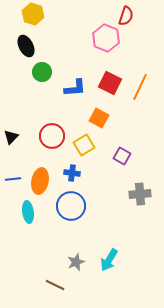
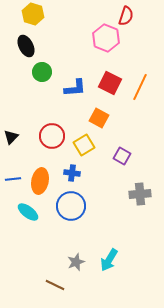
cyan ellipse: rotated 45 degrees counterclockwise
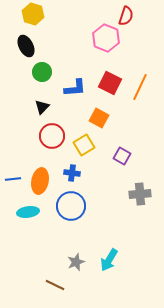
black triangle: moved 31 px right, 30 px up
cyan ellipse: rotated 45 degrees counterclockwise
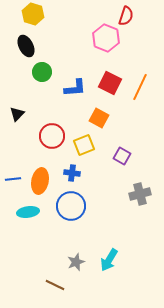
black triangle: moved 25 px left, 7 px down
yellow square: rotated 10 degrees clockwise
gray cross: rotated 10 degrees counterclockwise
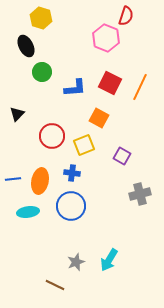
yellow hexagon: moved 8 px right, 4 px down
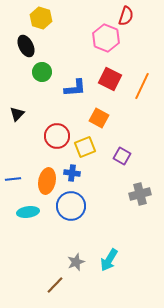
red square: moved 4 px up
orange line: moved 2 px right, 1 px up
red circle: moved 5 px right
yellow square: moved 1 px right, 2 px down
orange ellipse: moved 7 px right
brown line: rotated 72 degrees counterclockwise
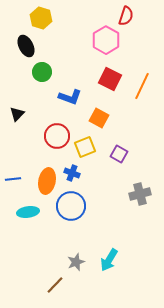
pink hexagon: moved 2 px down; rotated 8 degrees clockwise
blue L-shape: moved 5 px left, 9 px down; rotated 25 degrees clockwise
purple square: moved 3 px left, 2 px up
blue cross: rotated 14 degrees clockwise
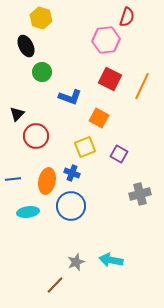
red semicircle: moved 1 px right, 1 px down
pink hexagon: rotated 24 degrees clockwise
red circle: moved 21 px left
cyan arrow: moved 2 px right; rotated 70 degrees clockwise
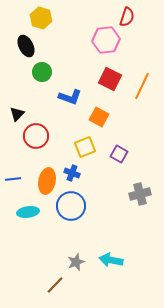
orange square: moved 1 px up
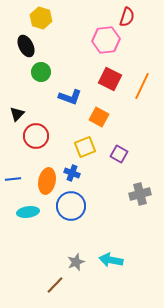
green circle: moved 1 px left
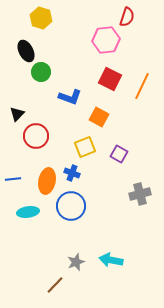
black ellipse: moved 5 px down
